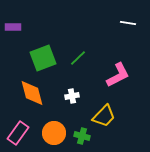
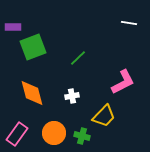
white line: moved 1 px right
green square: moved 10 px left, 11 px up
pink L-shape: moved 5 px right, 7 px down
pink rectangle: moved 1 px left, 1 px down
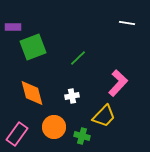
white line: moved 2 px left
pink L-shape: moved 5 px left, 1 px down; rotated 20 degrees counterclockwise
orange circle: moved 6 px up
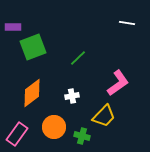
pink L-shape: rotated 12 degrees clockwise
orange diamond: rotated 68 degrees clockwise
